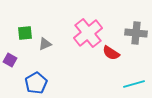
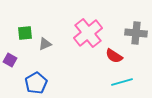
red semicircle: moved 3 px right, 3 px down
cyan line: moved 12 px left, 2 px up
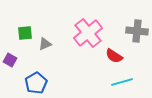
gray cross: moved 1 px right, 2 px up
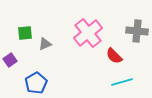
red semicircle: rotated 12 degrees clockwise
purple square: rotated 24 degrees clockwise
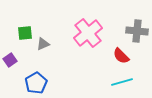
gray triangle: moved 2 px left
red semicircle: moved 7 px right
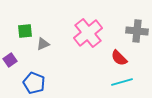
green square: moved 2 px up
red semicircle: moved 2 px left, 2 px down
blue pentagon: moved 2 px left; rotated 20 degrees counterclockwise
